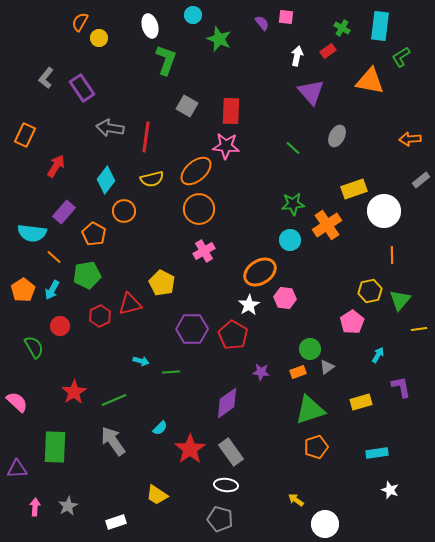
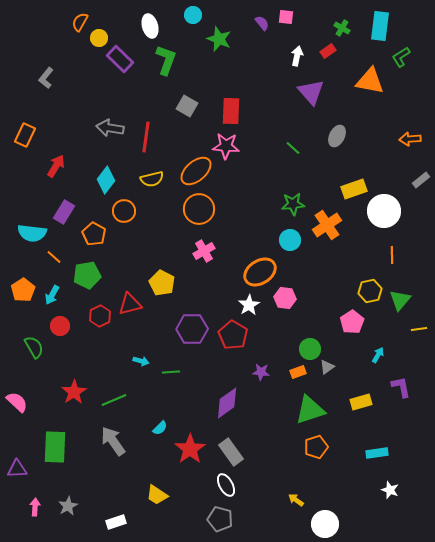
purple rectangle at (82, 88): moved 38 px right, 29 px up; rotated 12 degrees counterclockwise
purple rectangle at (64, 212): rotated 10 degrees counterclockwise
cyan arrow at (52, 290): moved 5 px down
white ellipse at (226, 485): rotated 55 degrees clockwise
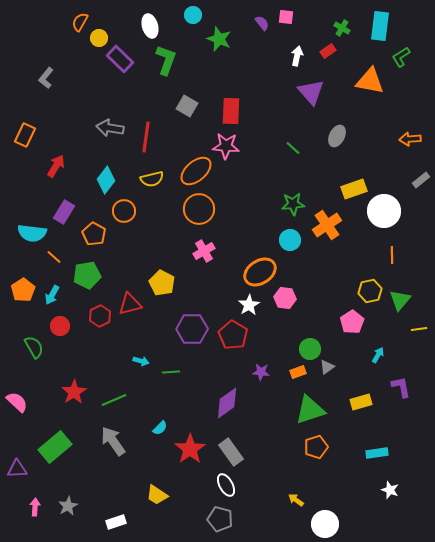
green rectangle at (55, 447): rotated 48 degrees clockwise
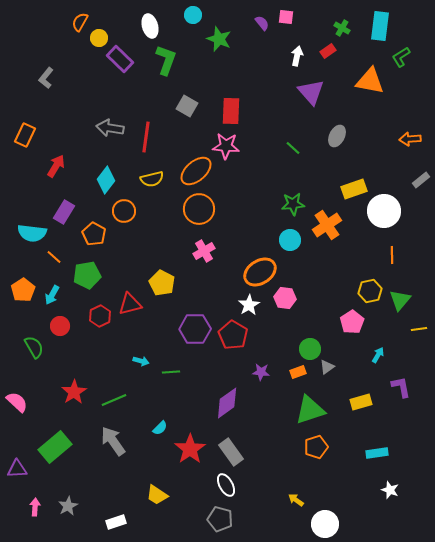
purple hexagon at (192, 329): moved 3 px right
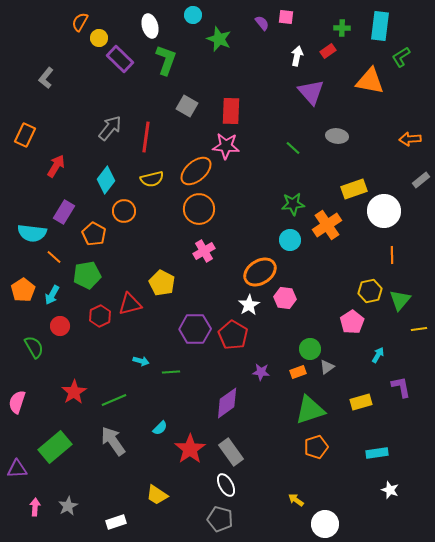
green cross at (342, 28): rotated 28 degrees counterclockwise
gray arrow at (110, 128): rotated 120 degrees clockwise
gray ellipse at (337, 136): rotated 70 degrees clockwise
pink semicircle at (17, 402): rotated 115 degrees counterclockwise
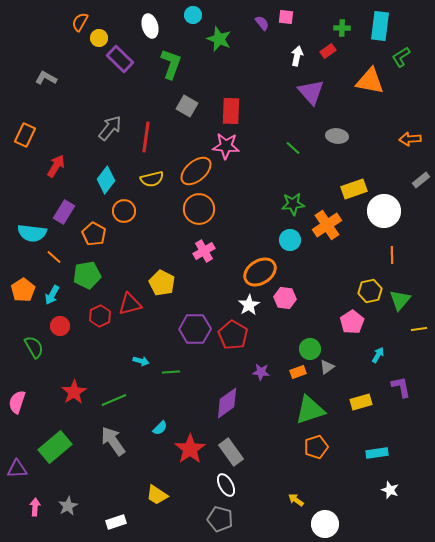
green L-shape at (166, 60): moved 5 px right, 4 px down
gray L-shape at (46, 78): rotated 80 degrees clockwise
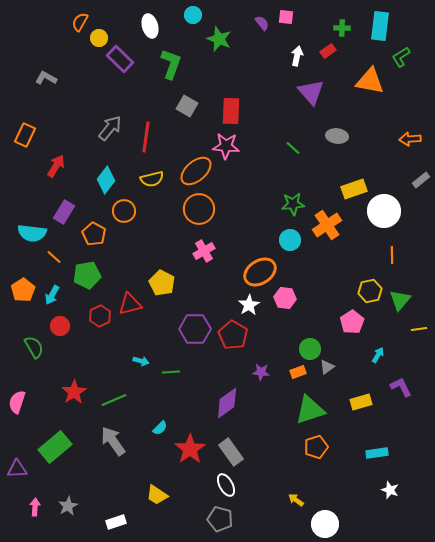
purple L-shape at (401, 387): rotated 15 degrees counterclockwise
